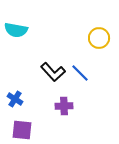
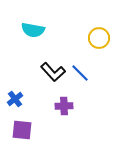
cyan semicircle: moved 17 px right
blue cross: rotated 21 degrees clockwise
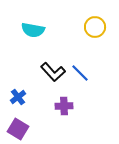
yellow circle: moved 4 px left, 11 px up
blue cross: moved 3 px right, 2 px up
purple square: moved 4 px left, 1 px up; rotated 25 degrees clockwise
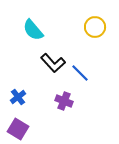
cyan semicircle: rotated 40 degrees clockwise
black L-shape: moved 9 px up
purple cross: moved 5 px up; rotated 24 degrees clockwise
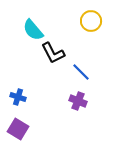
yellow circle: moved 4 px left, 6 px up
black L-shape: moved 10 px up; rotated 15 degrees clockwise
blue line: moved 1 px right, 1 px up
blue cross: rotated 35 degrees counterclockwise
purple cross: moved 14 px right
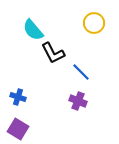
yellow circle: moved 3 px right, 2 px down
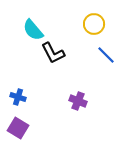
yellow circle: moved 1 px down
blue line: moved 25 px right, 17 px up
purple square: moved 1 px up
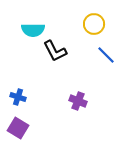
cyan semicircle: rotated 50 degrees counterclockwise
black L-shape: moved 2 px right, 2 px up
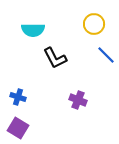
black L-shape: moved 7 px down
purple cross: moved 1 px up
